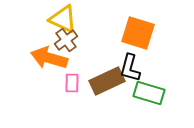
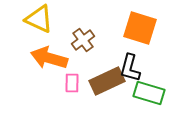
yellow triangle: moved 24 px left
orange square: moved 2 px right, 5 px up
brown cross: moved 17 px right
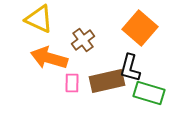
orange square: rotated 24 degrees clockwise
brown rectangle: rotated 12 degrees clockwise
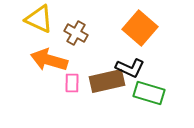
brown cross: moved 7 px left, 7 px up; rotated 25 degrees counterclockwise
orange arrow: moved 2 px down
black L-shape: rotated 80 degrees counterclockwise
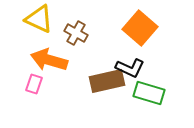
pink rectangle: moved 38 px left, 1 px down; rotated 18 degrees clockwise
